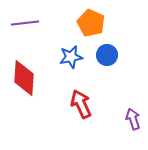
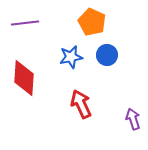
orange pentagon: moved 1 px right, 1 px up
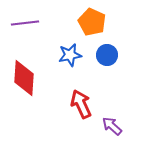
blue star: moved 1 px left, 2 px up
purple arrow: moved 21 px left, 7 px down; rotated 30 degrees counterclockwise
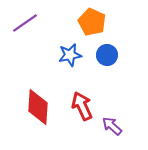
purple line: rotated 28 degrees counterclockwise
red diamond: moved 14 px right, 29 px down
red arrow: moved 1 px right, 2 px down
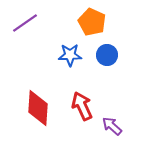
blue star: rotated 10 degrees clockwise
red diamond: moved 1 px down
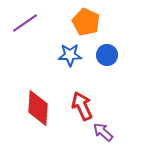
orange pentagon: moved 6 px left
purple arrow: moved 9 px left, 6 px down
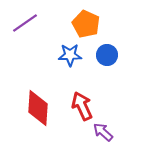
orange pentagon: moved 2 px down
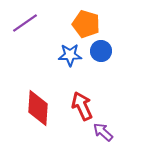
orange pentagon: rotated 8 degrees counterclockwise
blue circle: moved 6 px left, 4 px up
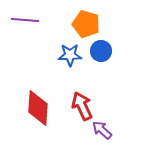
purple line: moved 3 px up; rotated 40 degrees clockwise
purple arrow: moved 1 px left, 2 px up
